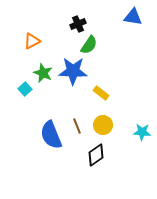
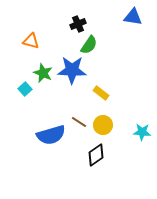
orange triangle: moved 1 px left; rotated 42 degrees clockwise
blue star: moved 1 px left, 1 px up
brown line: moved 2 px right, 4 px up; rotated 35 degrees counterclockwise
blue semicircle: rotated 84 degrees counterclockwise
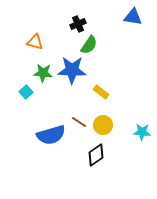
orange triangle: moved 4 px right, 1 px down
green star: rotated 18 degrees counterclockwise
cyan square: moved 1 px right, 3 px down
yellow rectangle: moved 1 px up
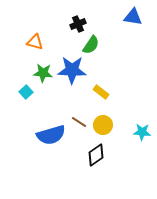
green semicircle: moved 2 px right
